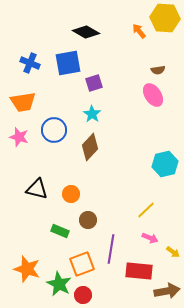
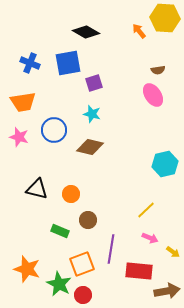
cyan star: rotated 18 degrees counterclockwise
brown diamond: rotated 60 degrees clockwise
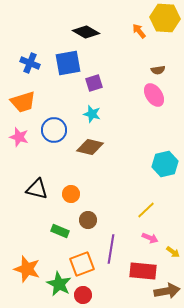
pink ellipse: moved 1 px right
orange trapezoid: rotated 8 degrees counterclockwise
red rectangle: moved 4 px right
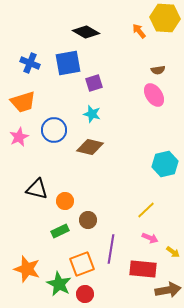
pink star: rotated 30 degrees clockwise
orange circle: moved 6 px left, 7 px down
green rectangle: rotated 48 degrees counterclockwise
red rectangle: moved 2 px up
brown arrow: moved 1 px right, 1 px up
red circle: moved 2 px right, 1 px up
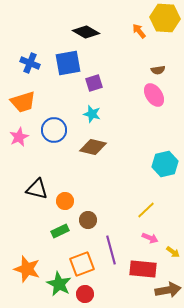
brown diamond: moved 3 px right
purple line: moved 1 px down; rotated 24 degrees counterclockwise
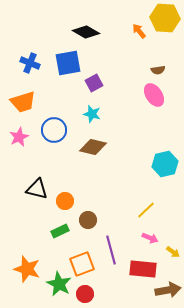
purple square: rotated 12 degrees counterclockwise
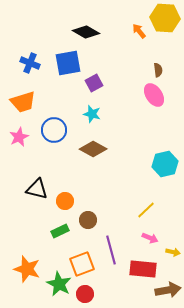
brown semicircle: rotated 88 degrees counterclockwise
brown diamond: moved 2 px down; rotated 16 degrees clockwise
yellow arrow: rotated 24 degrees counterclockwise
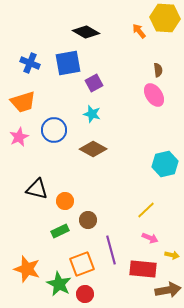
yellow arrow: moved 1 px left, 3 px down
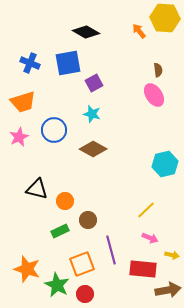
green star: moved 2 px left, 1 px down
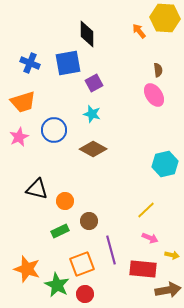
black diamond: moved 1 px right, 2 px down; rotated 60 degrees clockwise
brown circle: moved 1 px right, 1 px down
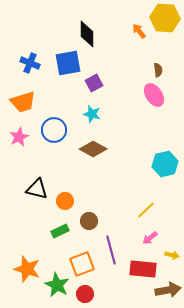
pink arrow: rotated 119 degrees clockwise
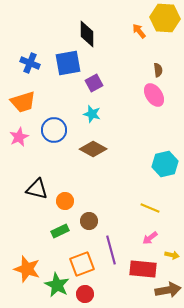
yellow line: moved 4 px right, 2 px up; rotated 66 degrees clockwise
